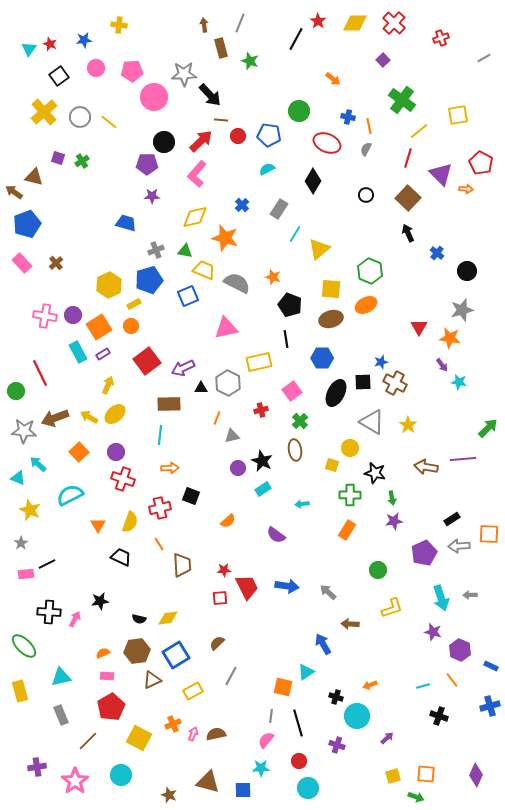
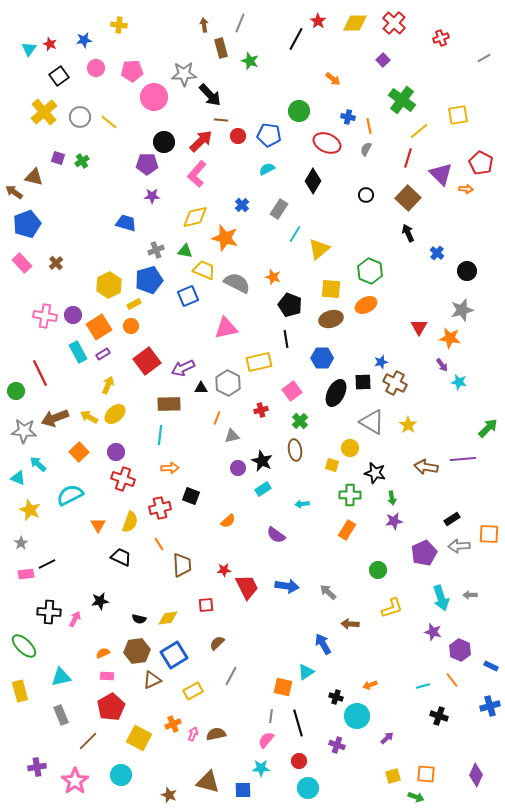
red square at (220, 598): moved 14 px left, 7 px down
blue square at (176, 655): moved 2 px left
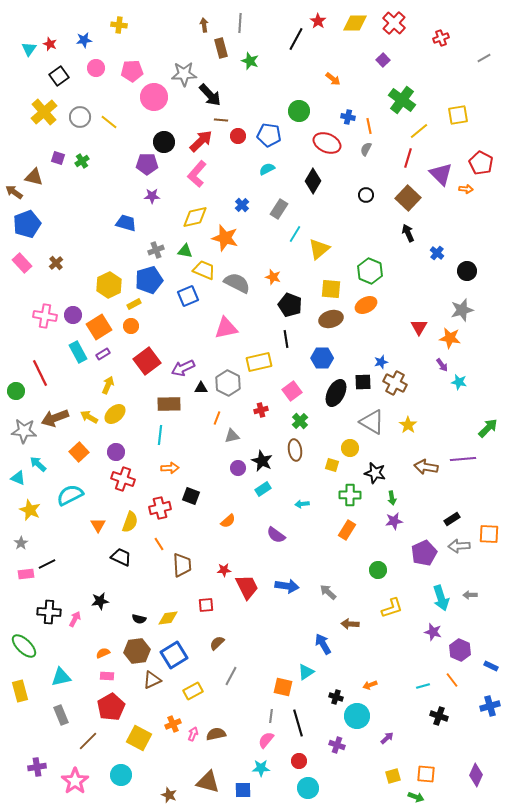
gray line at (240, 23): rotated 18 degrees counterclockwise
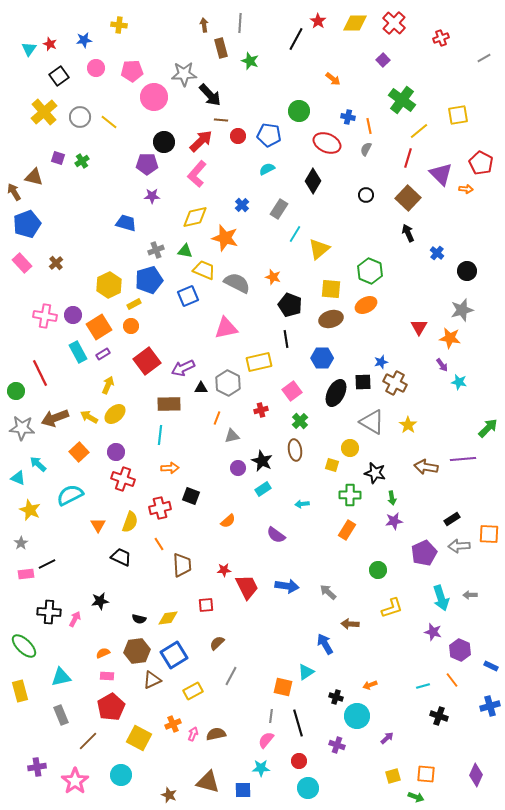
brown arrow at (14, 192): rotated 24 degrees clockwise
gray star at (24, 431): moved 2 px left, 3 px up
blue arrow at (323, 644): moved 2 px right
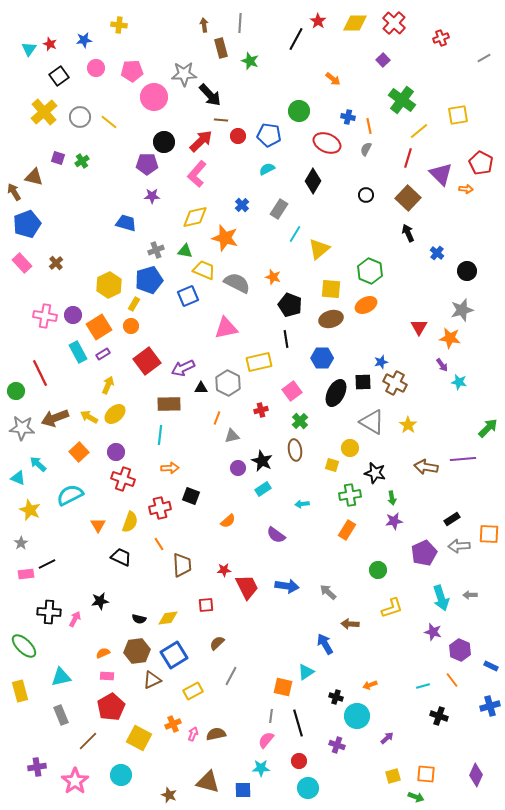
yellow rectangle at (134, 304): rotated 32 degrees counterclockwise
green cross at (350, 495): rotated 10 degrees counterclockwise
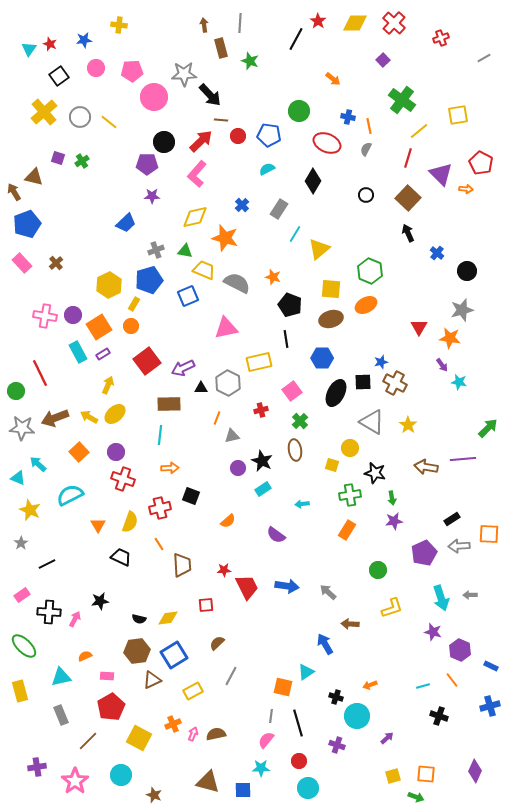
blue trapezoid at (126, 223): rotated 120 degrees clockwise
pink rectangle at (26, 574): moved 4 px left, 21 px down; rotated 28 degrees counterclockwise
orange semicircle at (103, 653): moved 18 px left, 3 px down
purple diamond at (476, 775): moved 1 px left, 4 px up
brown star at (169, 795): moved 15 px left
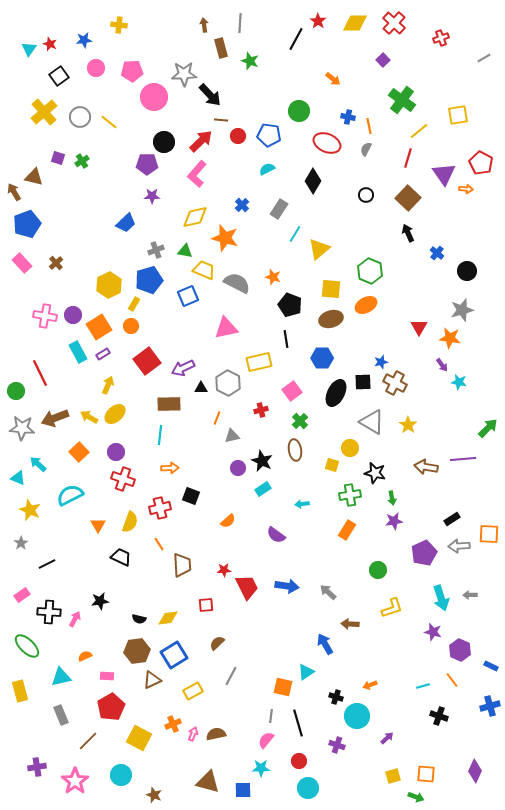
purple triangle at (441, 174): moved 3 px right; rotated 10 degrees clockwise
green ellipse at (24, 646): moved 3 px right
